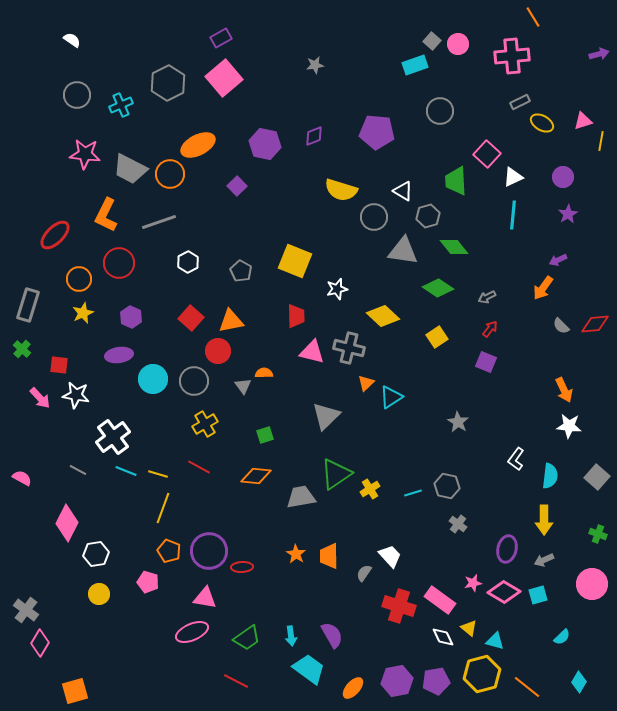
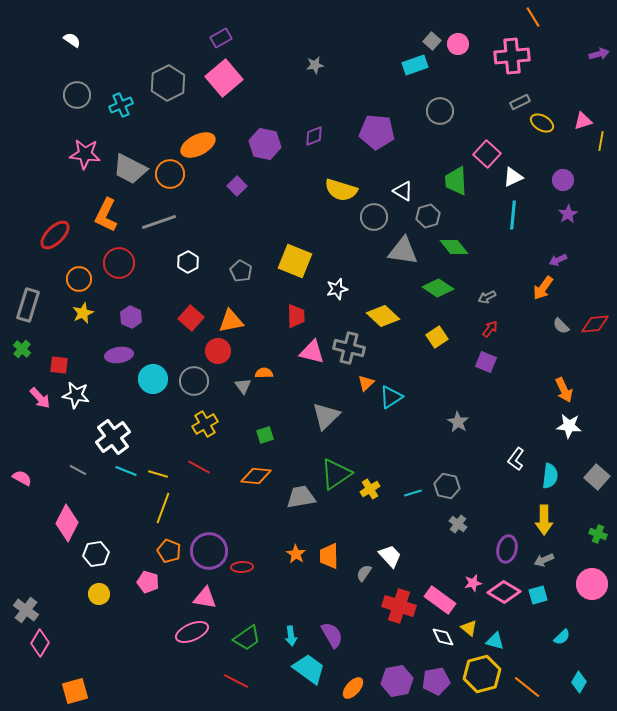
purple circle at (563, 177): moved 3 px down
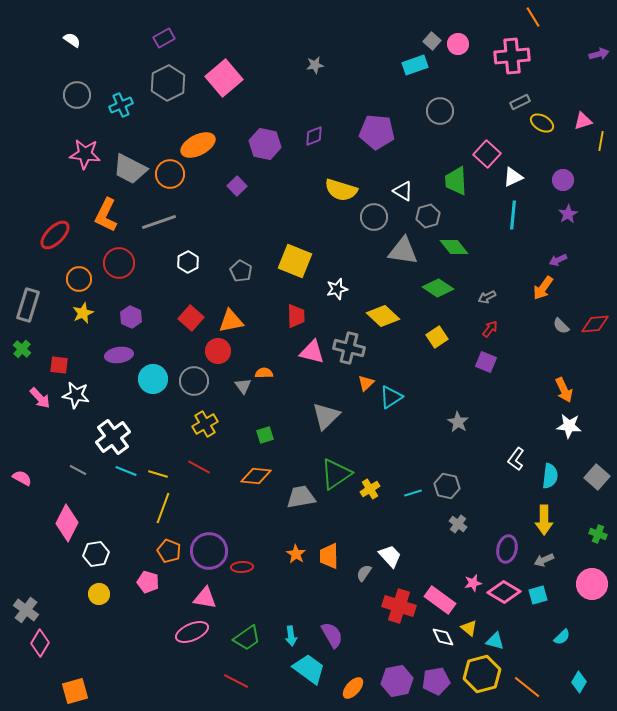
purple rectangle at (221, 38): moved 57 px left
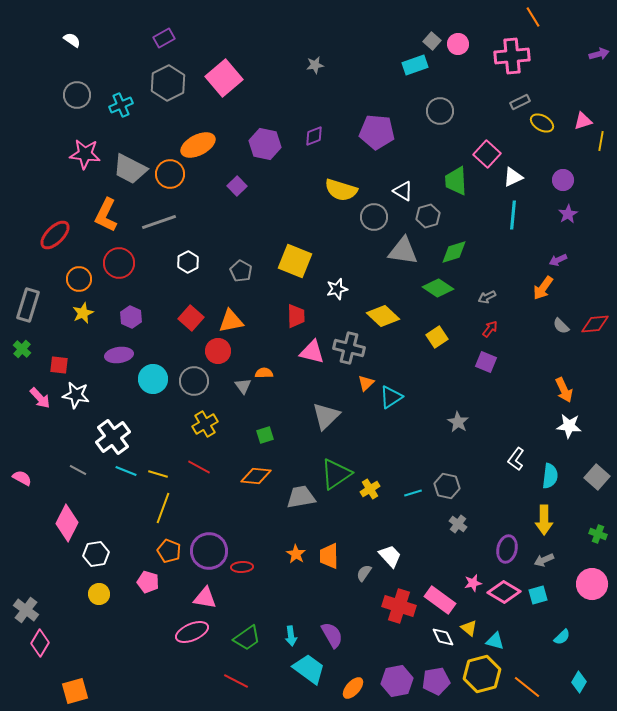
green diamond at (454, 247): moved 5 px down; rotated 68 degrees counterclockwise
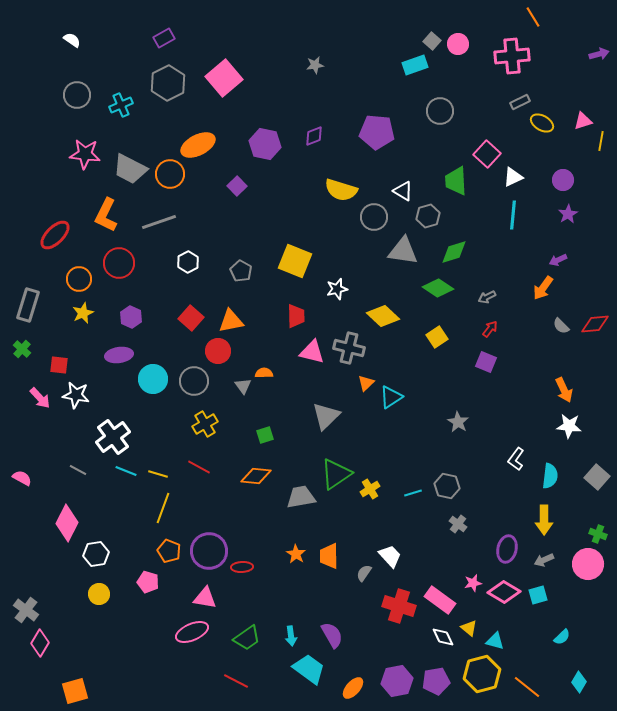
pink circle at (592, 584): moved 4 px left, 20 px up
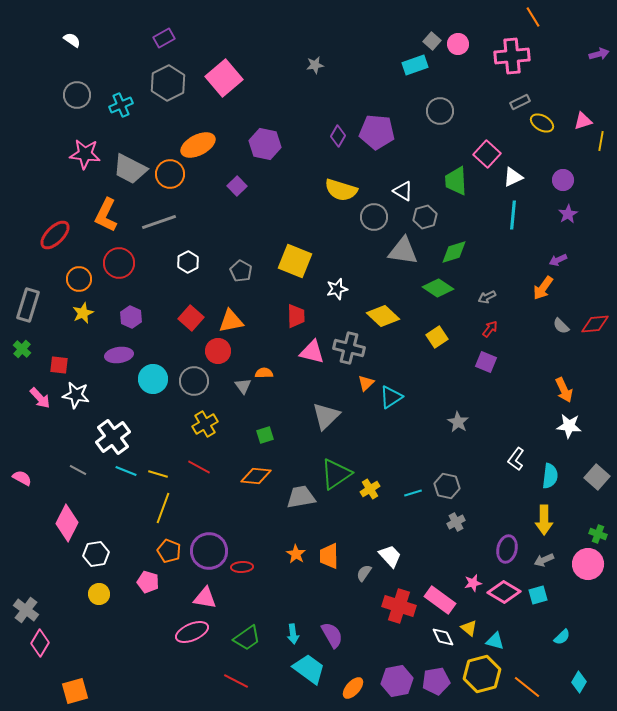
purple diamond at (314, 136): moved 24 px right; rotated 40 degrees counterclockwise
gray hexagon at (428, 216): moved 3 px left, 1 px down
gray cross at (458, 524): moved 2 px left, 2 px up; rotated 24 degrees clockwise
cyan arrow at (291, 636): moved 2 px right, 2 px up
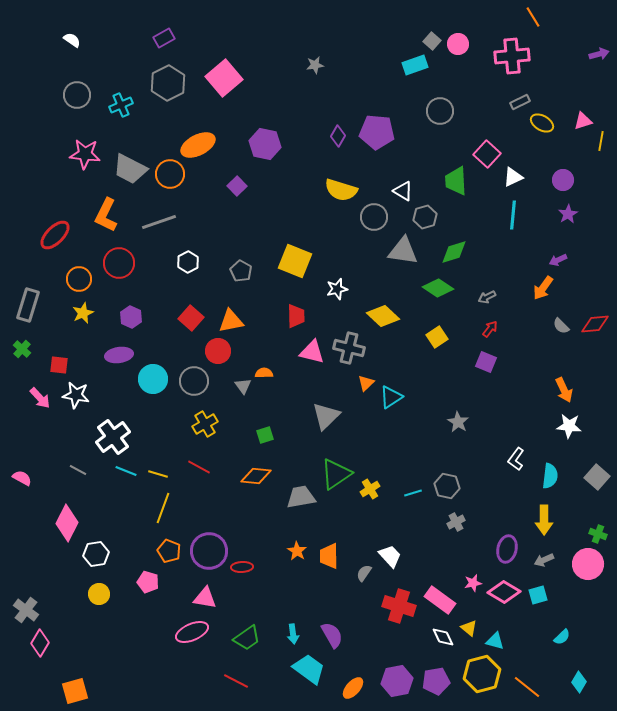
orange star at (296, 554): moved 1 px right, 3 px up
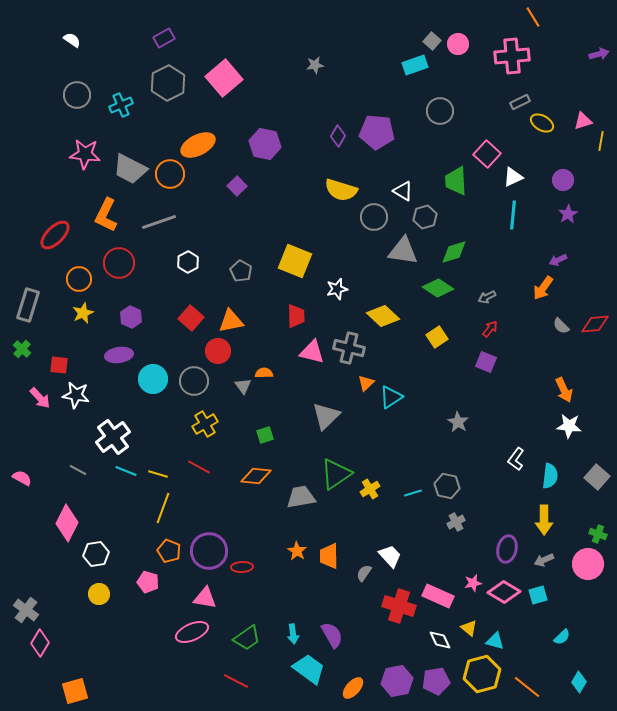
pink rectangle at (440, 600): moved 2 px left, 4 px up; rotated 12 degrees counterclockwise
white diamond at (443, 637): moved 3 px left, 3 px down
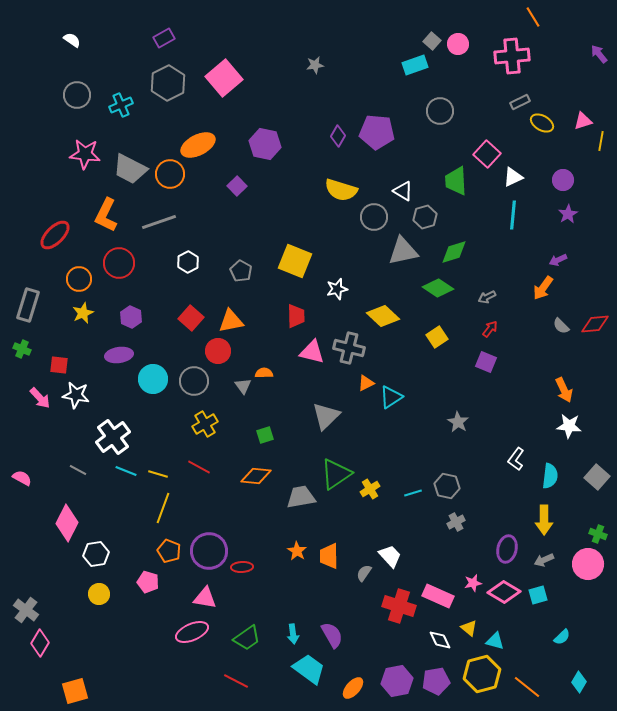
purple arrow at (599, 54): rotated 114 degrees counterclockwise
gray triangle at (403, 251): rotated 20 degrees counterclockwise
green cross at (22, 349): rotated 18 degrees counterclockwise
orange triangle at (366, 383): rotated 18 degrees clockwise
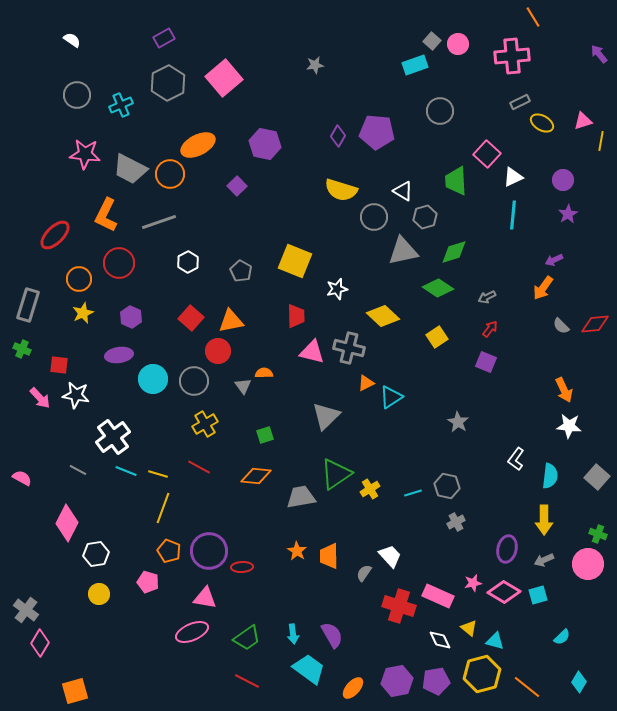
purple arrow at (558, 260): moved 4 px left
red line at (236, 681): moved 11 px right
